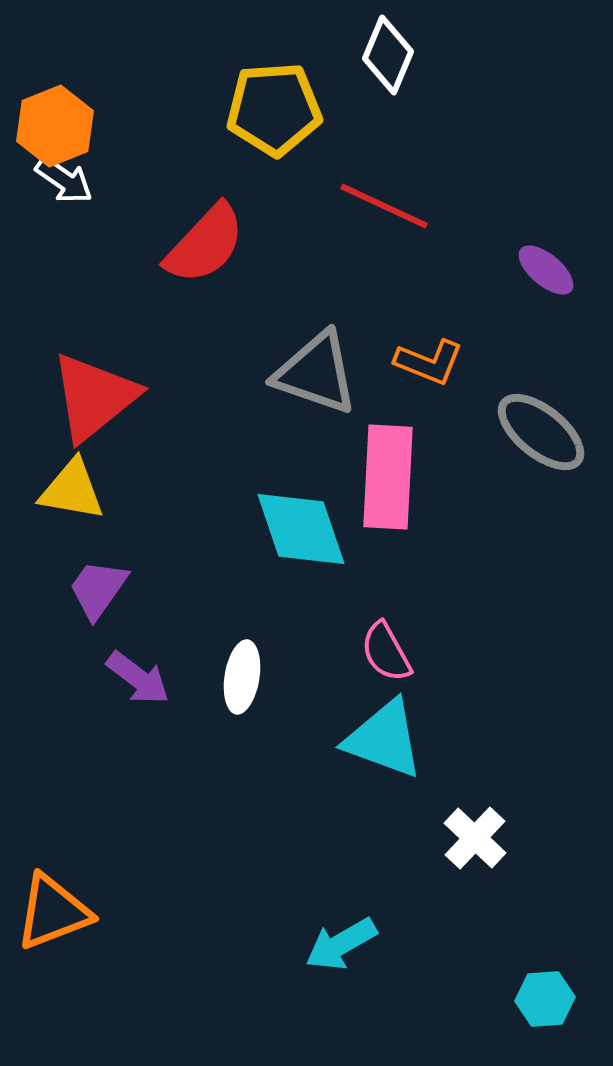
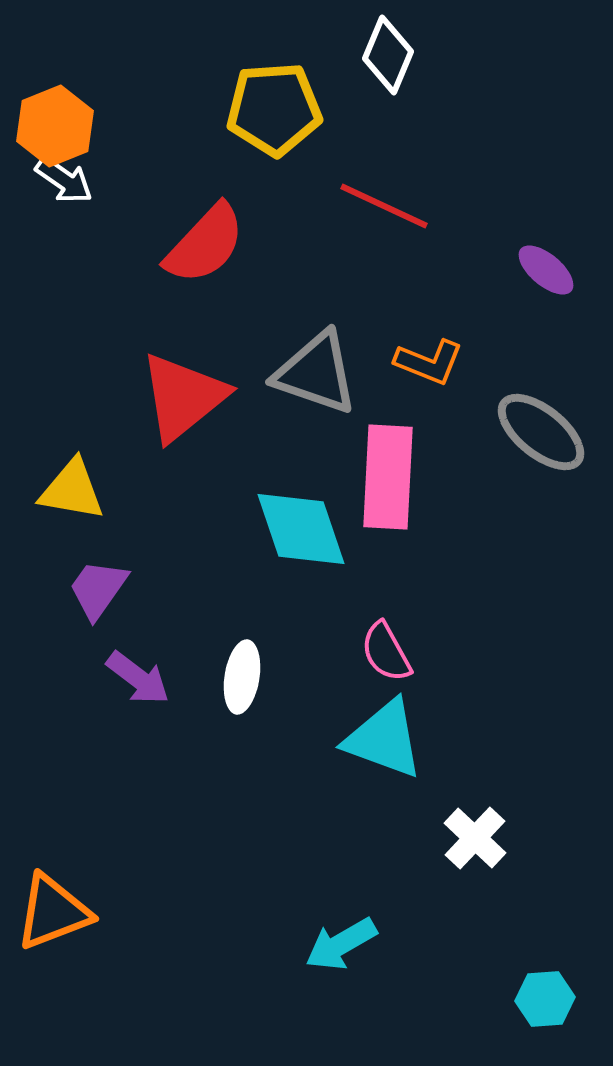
red triangle: moved 89 px right
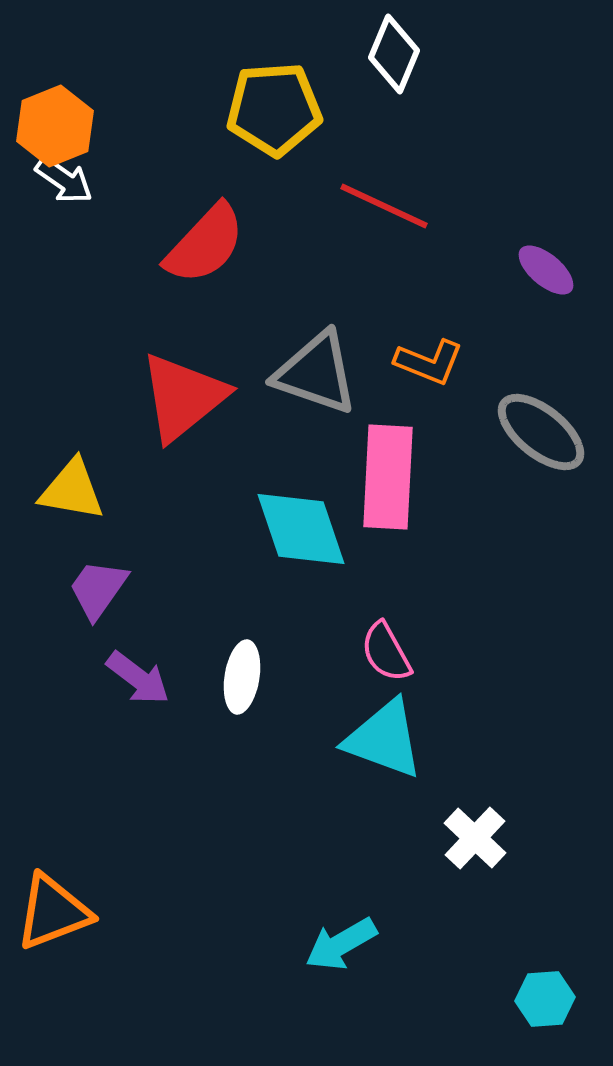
white diamond: moved 6 px right, 1 px up
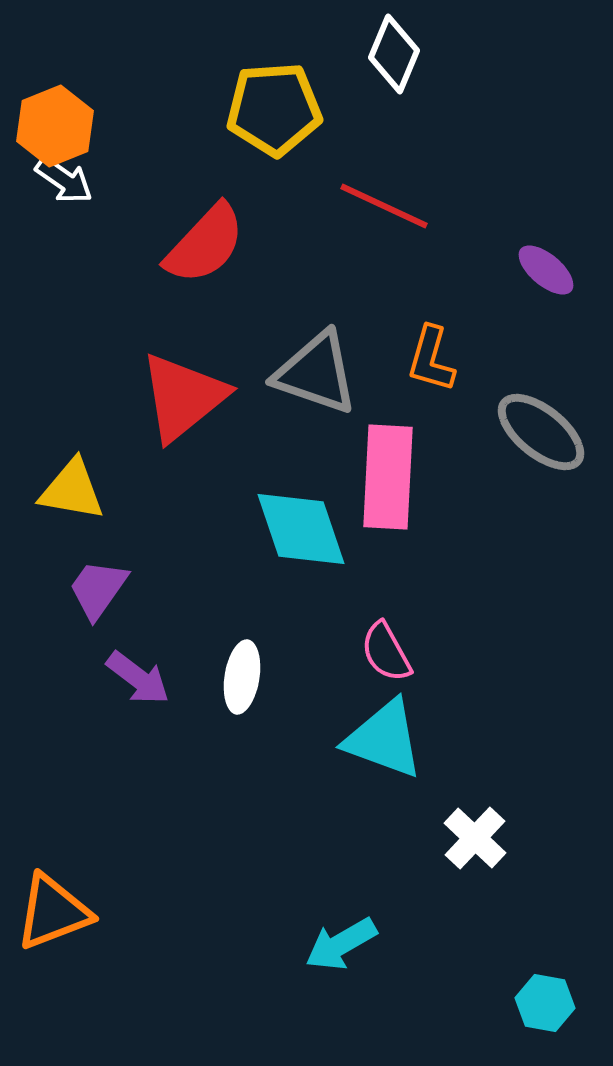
orange L-shape: moved 2 px right, 3 px up; rotated 84 degrees clockwise
cyan hexagon: moved 4 px down; rotated 14 degrees clockwise
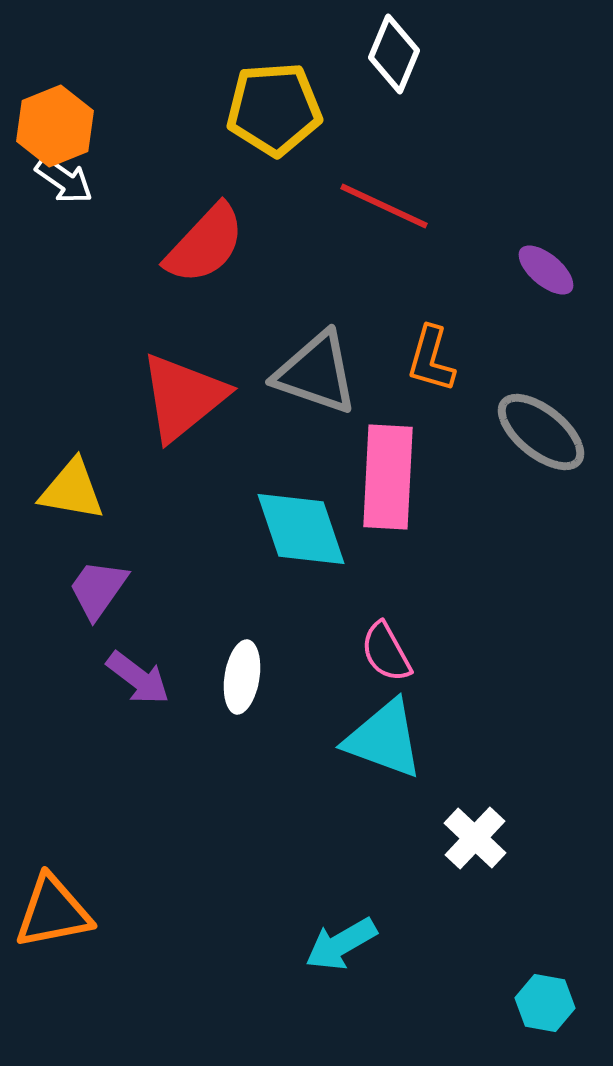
orange triangle: rotated 10 degrees clockwise
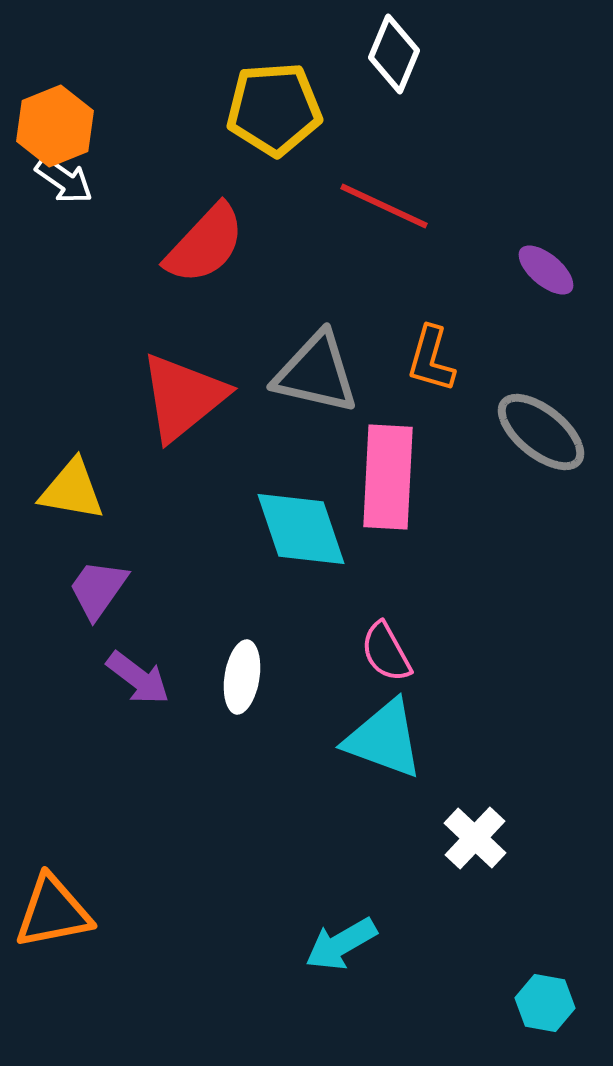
gray triangle: rotated 6 degrees counterclockwise
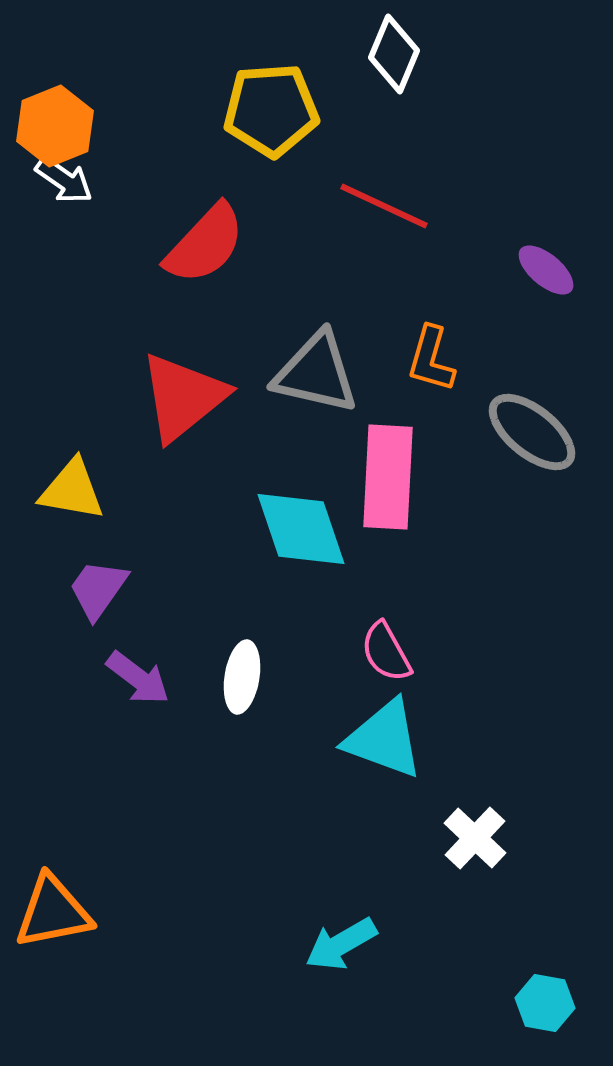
yellow pentagon: moved 3 px left, 1 px down
gray ellipse: moved 9 px left
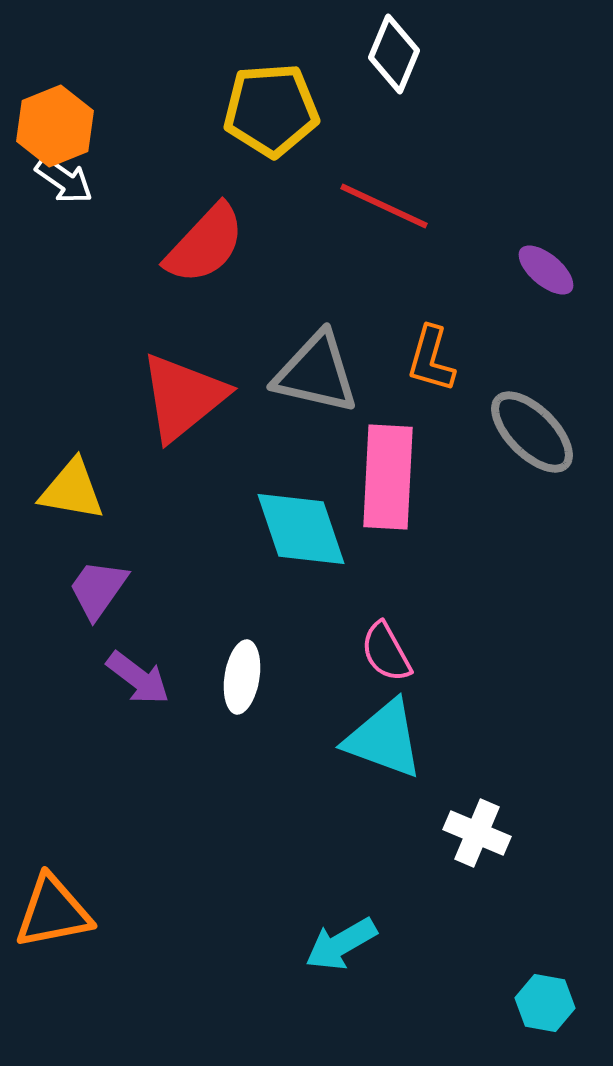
gray ellipse: rotated 6 degrees clockwise
white cross: moved 2 px right, 5 px up; rotated 20 degrees counterclockwise
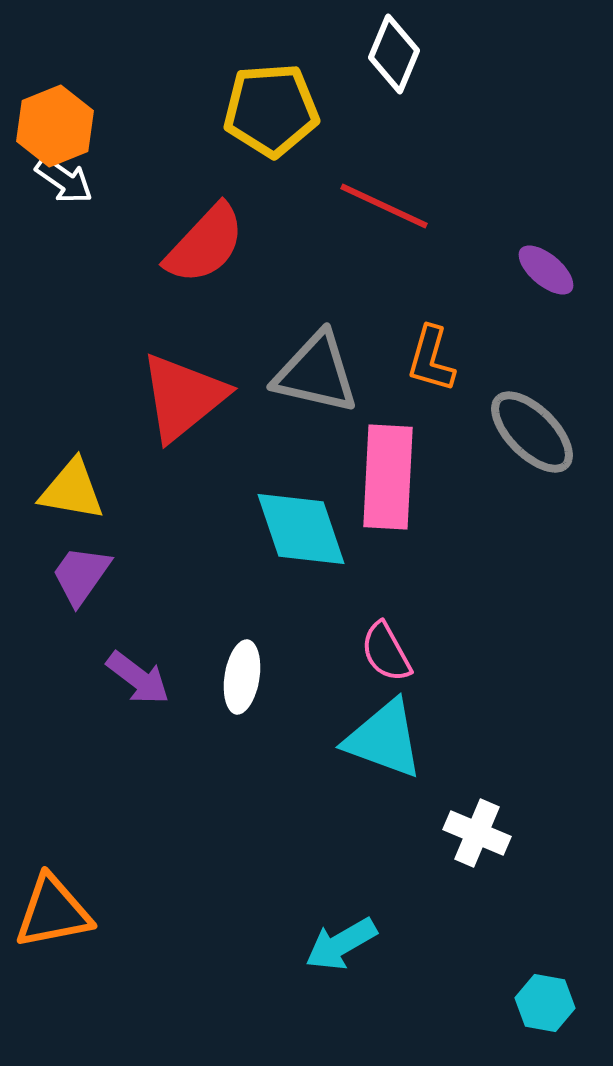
purple trapezoid: moved 17 px left, 14 px up
